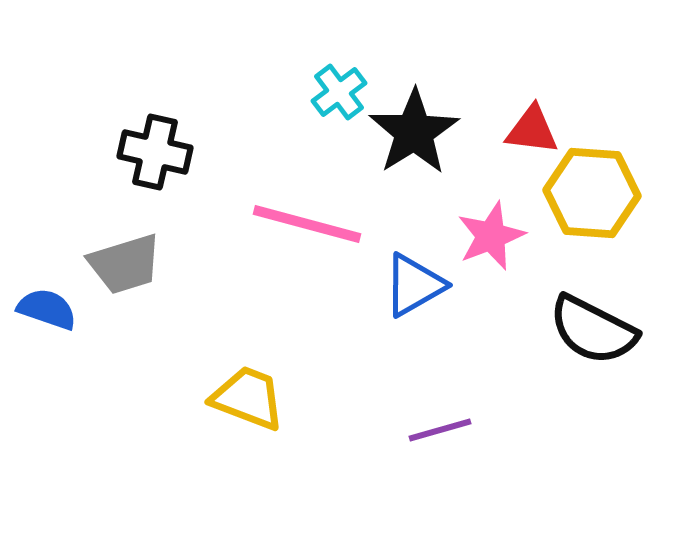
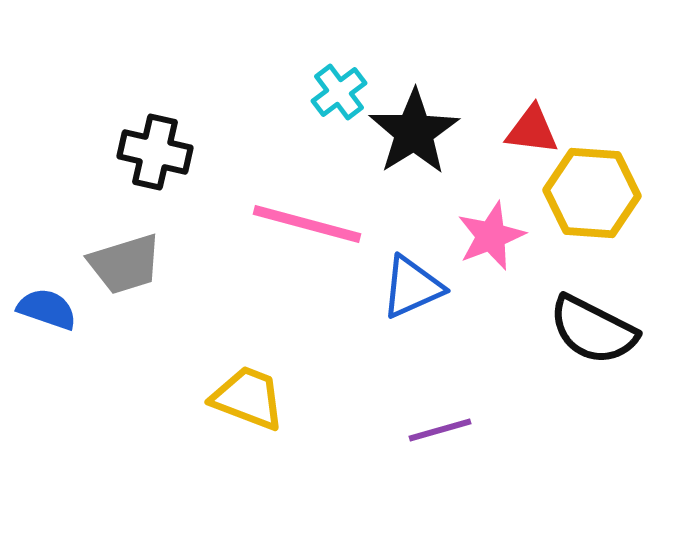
blue triangle: moved 2 px left, 2 px down; rotated 6 degrees clockwise
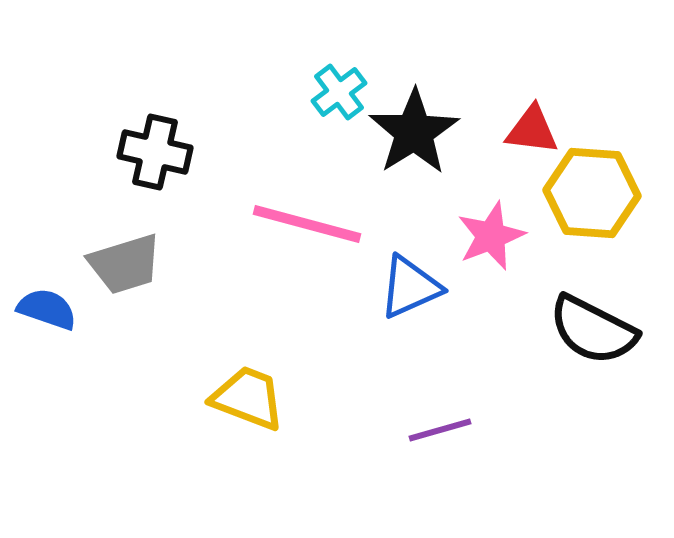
blue triangle: moved 2 px left
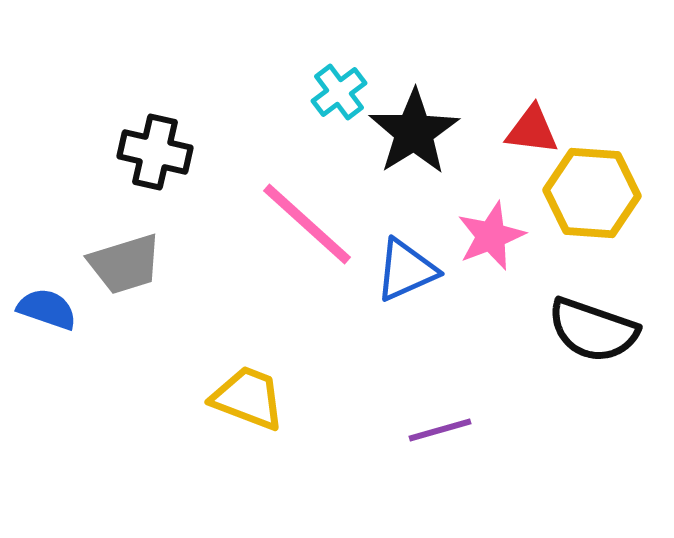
pink line: rotated 27 degrees clockwise
blue triangle: moved 4 px left, 17 px up
black semicircle: rotated 8 degrees counterclockwise
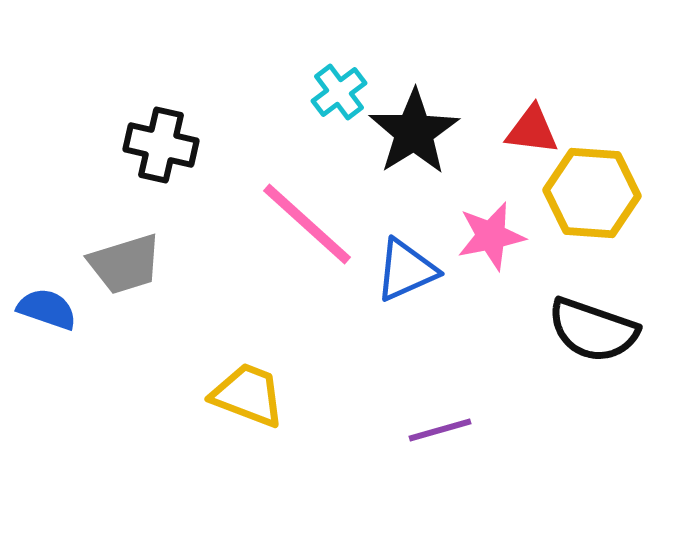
black cross: moved 6 px right, 7 px up
pink star: rotated 10 degrees clockwise
yellow trapezoid: moved 3 px up
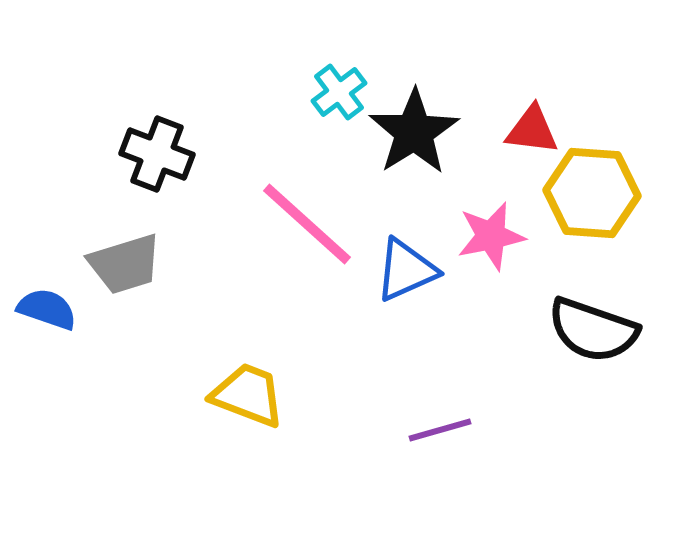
black cross: moved 4 px left, 9 px down; rotated 8 degrees clockwise
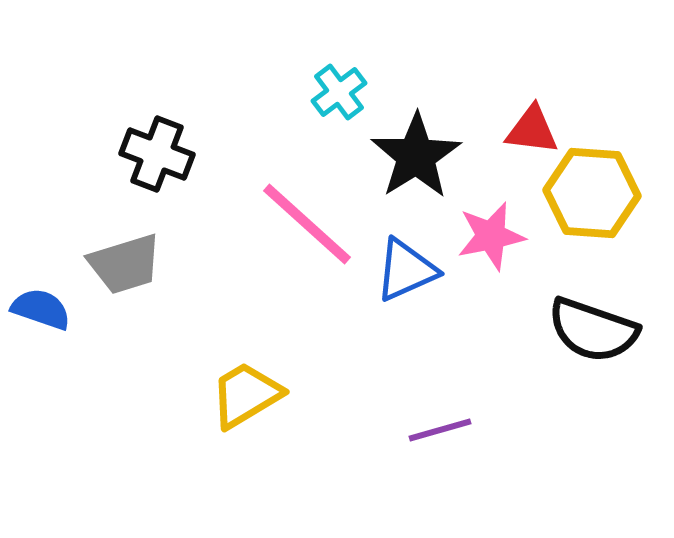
black star: moved 2 px right, 24 px down
blue semicircle: moved 6 px left
yellow trapezoid: moved 2 px left; rotated 52 degrees counterclockwise
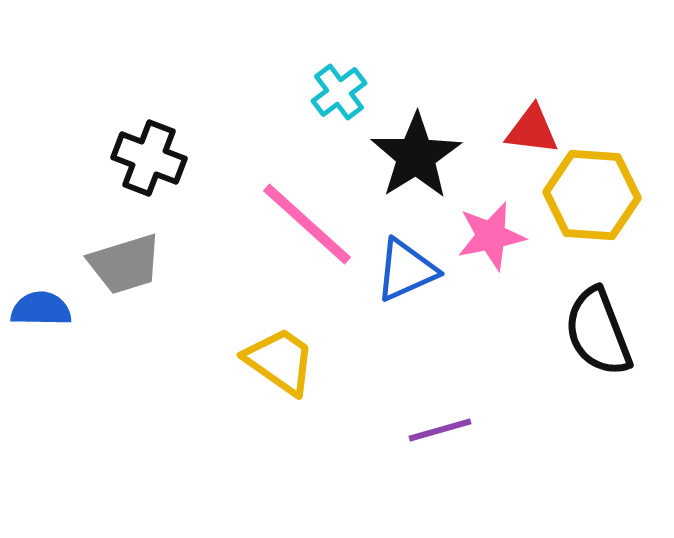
black cross: moved 8 px left, 4 px down
yellow hexagon: moved 2 px down
blue semicircle: rotated 18 degrees counterclockwise
black semicircle: moved 5 px right, 2 px down; rotated 50 degrees clockwise
yellow trapezoid: moved 34 px right, 34 px up; rotated 66 degrees clockwise
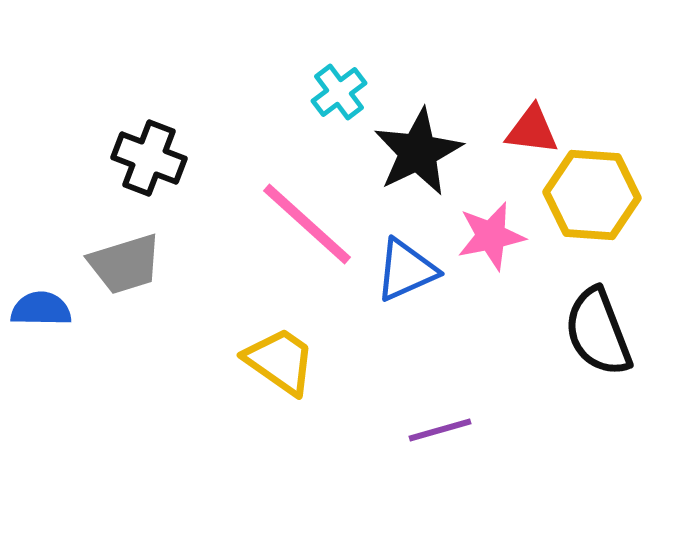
black star: moved 2 px right, 4 px up; rotated 6 degrees clockwise
